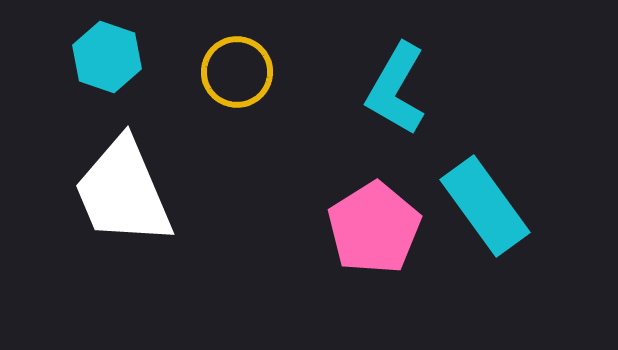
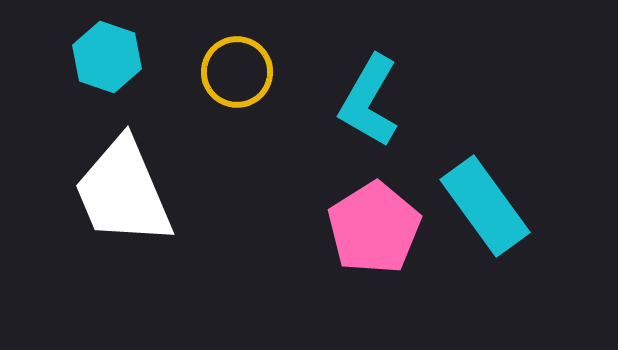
cyan L-shape: moved 27 px left, 12 px down
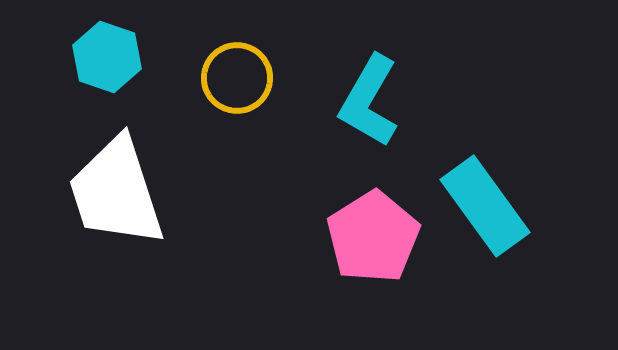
yellow circle: moved 6 px down
white trapezoid: moved 7 px left; rotated 5 degrees clockwise
pink pentagon: moved 1 px left, 9 px down
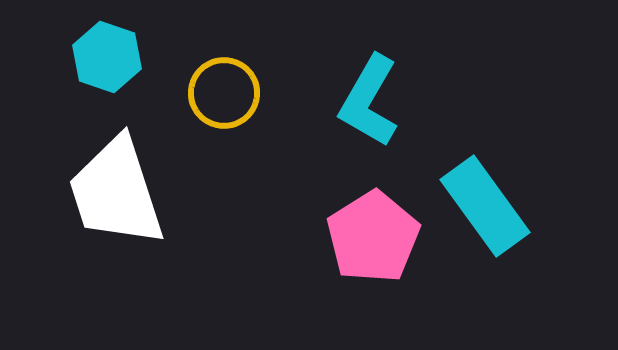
yellow circle: moved 13 px left, 15 px down
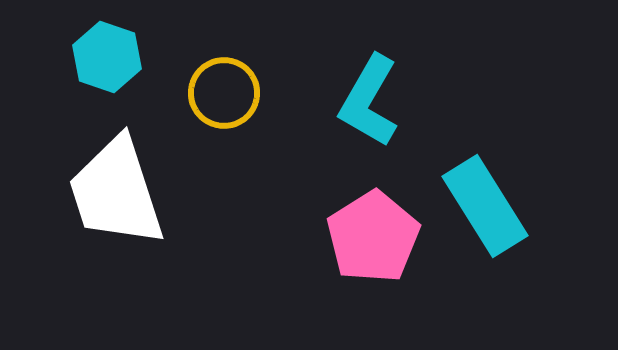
cyan rectangle: rotated 4 degrees clockwise
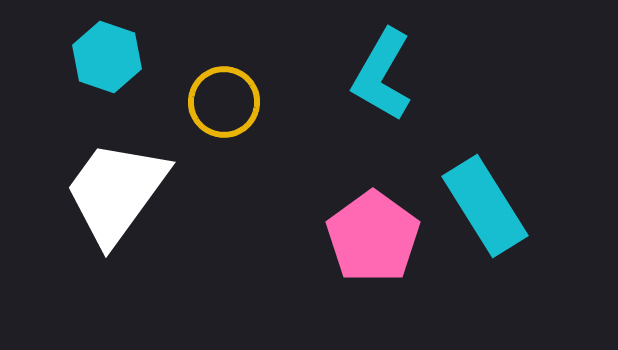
yellow circle: moved 9 px down
cyan L-shape: moved 13 px right, 26 px up
white trapezoid: rotated 54 degrees clockwise
pink pentagon: rotated 4 degrees counterclockwise
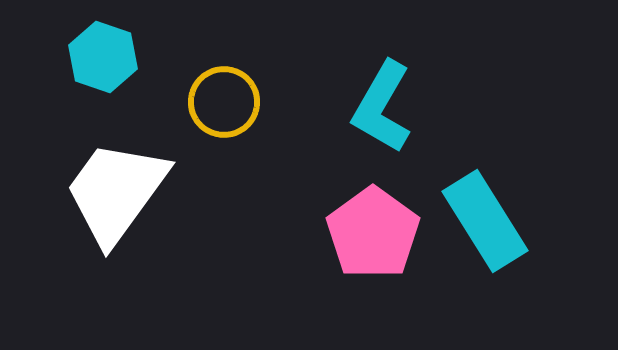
cyan hexagon: moved 4 px left
cyan L-shape: moved 32 px down
cyan rectangle: moved 15 px down
pink pentagon: moved 4 px up
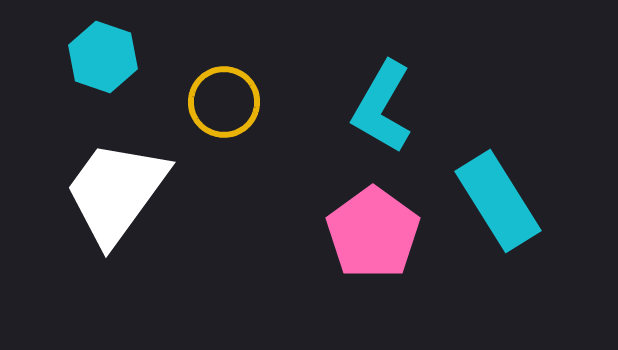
cyan rectangle: moved 13 px right, 20 px up
